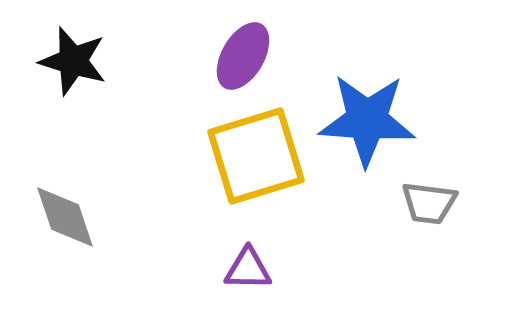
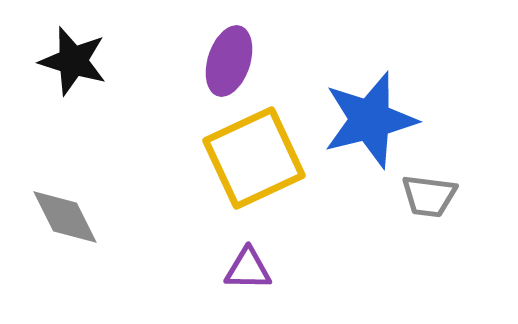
purple ellipse: moved 14 px left, 5 px down; rotated 12 degrees counterclockwise
blue star: moved 3 px right; rotated 18 degrees counterclockwise
yellow square: moved 2 px left, 2 px down; rotated 8 degrees counterclockwise
gray trapezoid: moved 7 px up
gray diamond: rotated 8 degrees counterclockwise
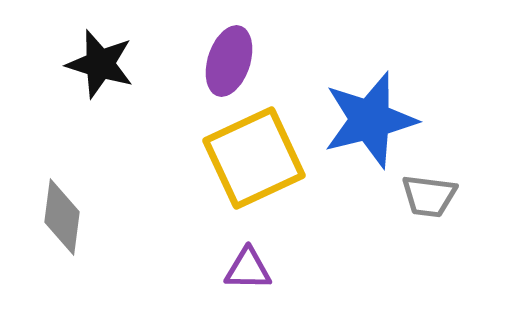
black star: moved 27 px right, 3 px down
gray diamond: moved 3 px left; rotated 34 degrees clockwise
